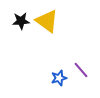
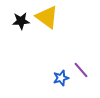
yellow triangle: moved 4 px up
blue star: moved 2 px right
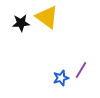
black star: moved 2 px down
purple line: rotated 72 degrees clockwise
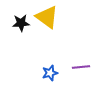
purple line: moved 3 px up; rotated 54 degrees clockwise
blue star: moved 11 px left, 5 px up
